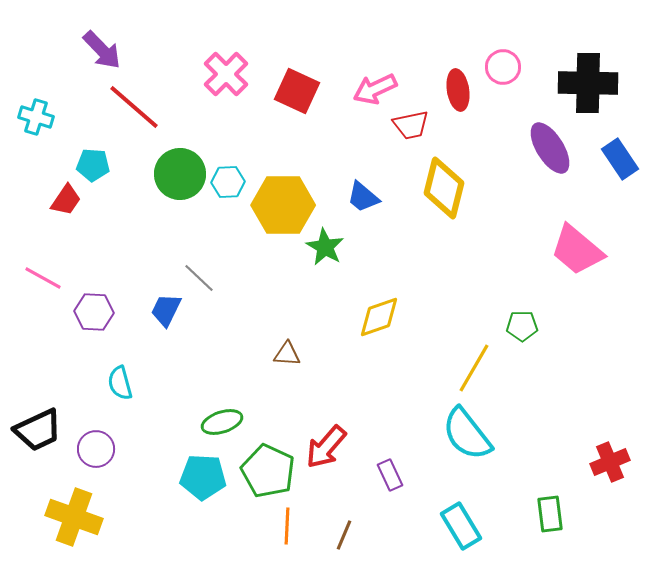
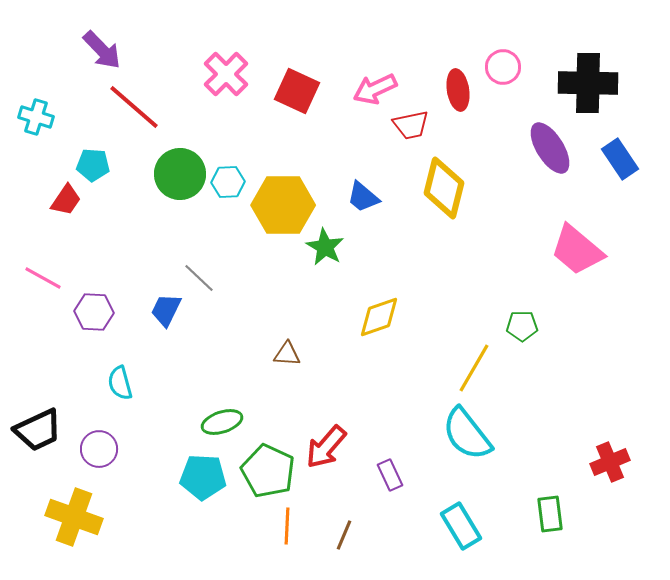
purple circle at (96, 449): moved 3 px right
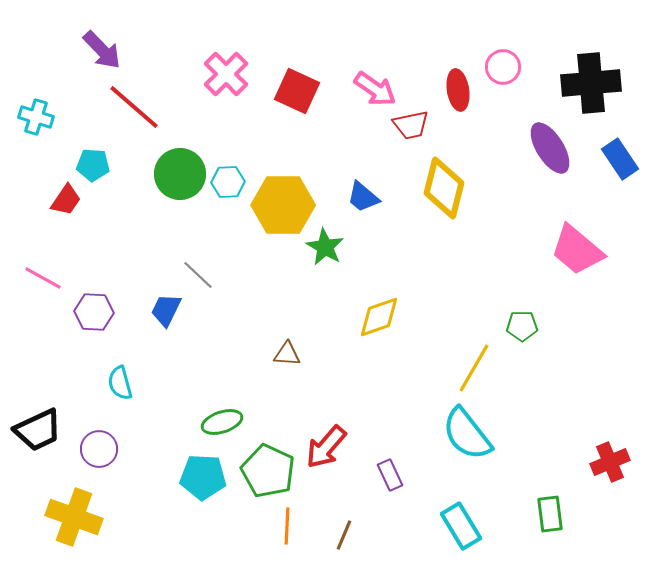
black cross at (588, 83): moved 3 px right; rotated 6 degrees counterclockwise
pink arrow at (375, 89): rotated 120 degrees counterclockwise
gray line at (199, 278): moved 1 px left, 3 px up
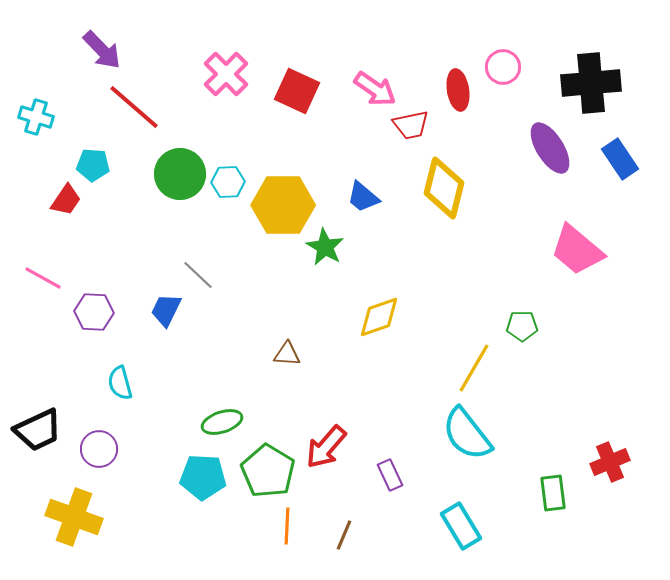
green pentagon at (268, 471): rotated 6 degrees clockwise
green rectangle at (550, 514): moved 3 px right, 21 px up
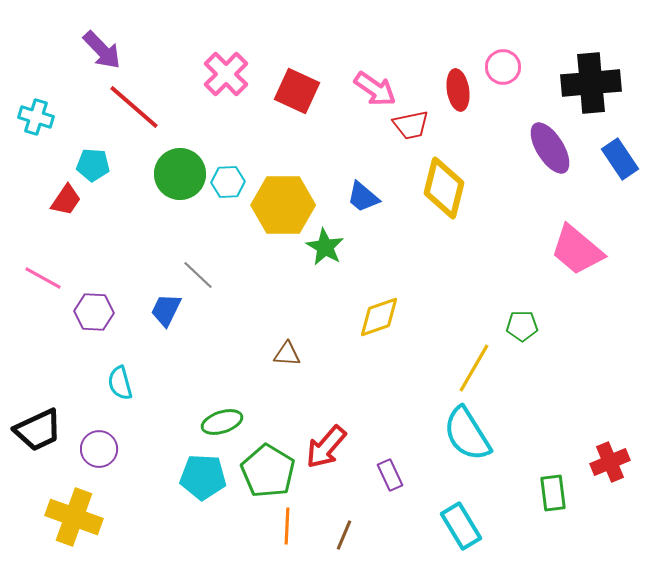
cyan semicircle at (467, 434): rotated 6 degrees clockwise
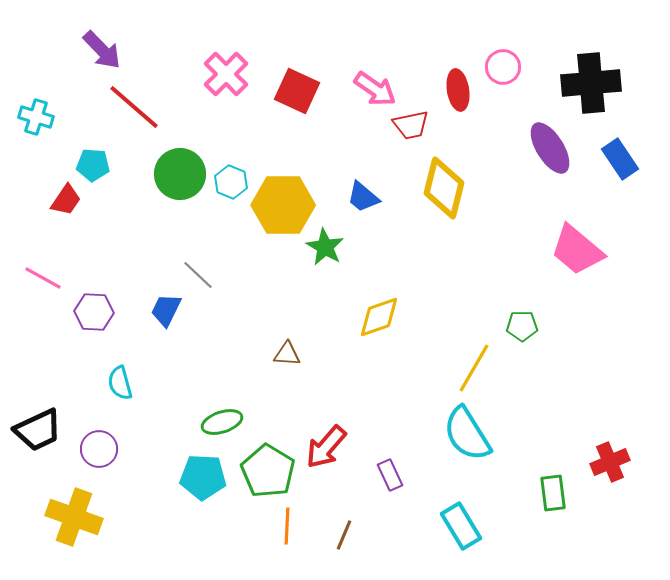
cyan hexagon at (228, 182): moved 3 px right; rotated 24 degrees clockwise
